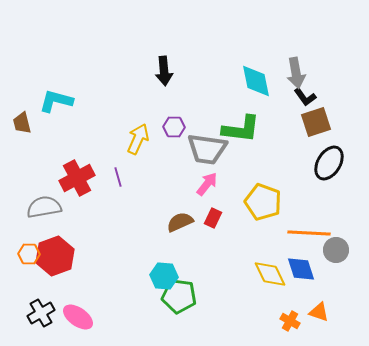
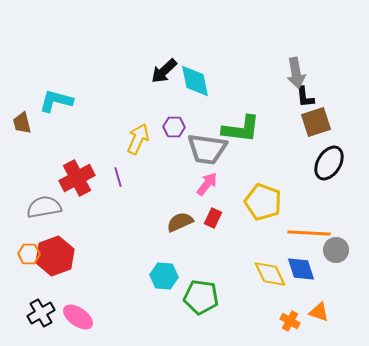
black arrow: rotated 52 degrees clockwise
cyan diamond: moved 61 px left
black L-shape: rotated 30 degrees clockwise
green pentagon: moved 22 px right, 1 px down
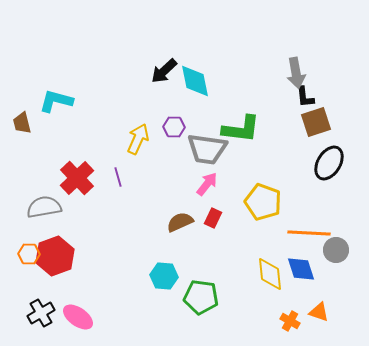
red cross: rotated 16 degrees counterclockwise
yellow diamond: rotated 20 degrees clockwise
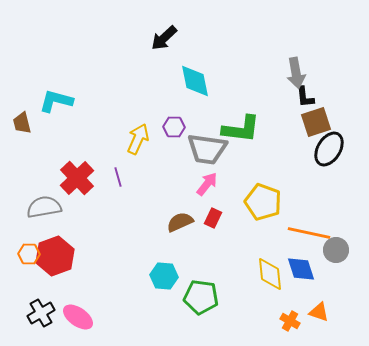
black arrow: moved 33 px up
black ellipse: moved 14 px up
orange line: rotated 9 degrees clockwise
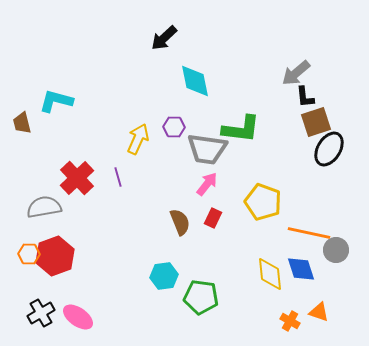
gray arrow: rotated 60 degrees clockwise
brown semicircle: rotated 92 degrees clockwise
cyan hexagon: rotated 12 degrees counterclockwise
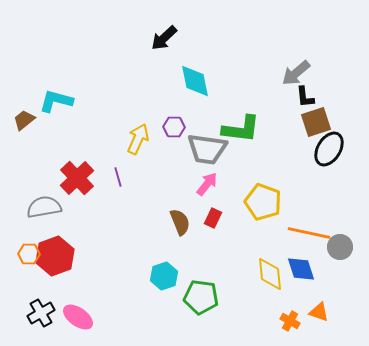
brown trapezoid: moved 2 px right, 3 px up; rotated 65 degrees clockwise
gray circle: moved 4 px right, 3 px up
cyan hexagon: rotated 12 degrees counterclockwise
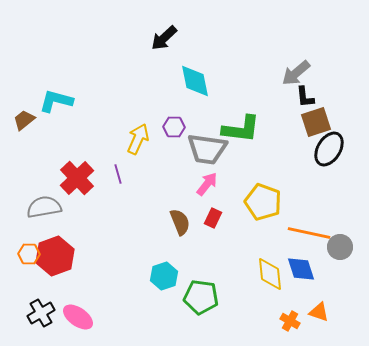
purple line: moved 3 px up
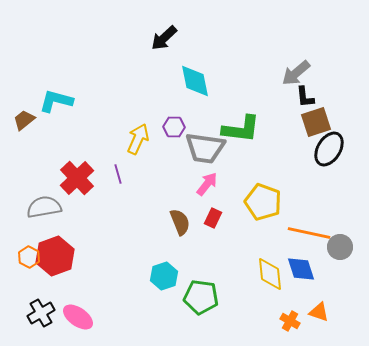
gray trapezoid: moved 2 px left, 1 px up
orange hexagon: moved 3 px down; rotated 25 degrees clockwise
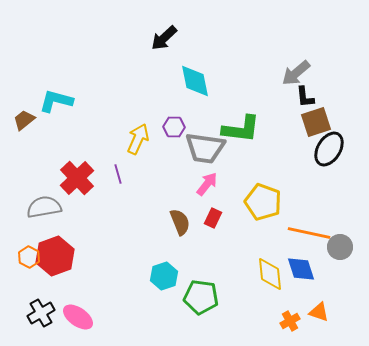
orange cross: rotated 30 degrees clockwise
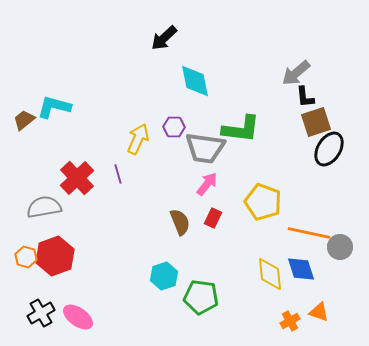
cyan L-shape: moved 2 px left, 6 px down
orange hexagon: moved 3 px left; rotated 10 degrees counterclockwise
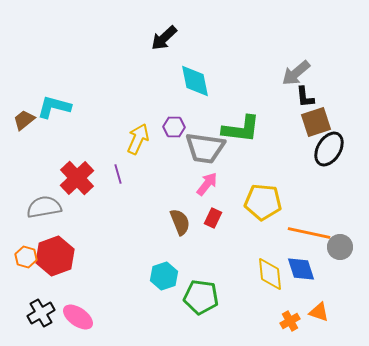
yellow pentagon: rotated 15 degrees counterclockwise
